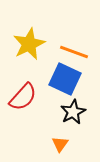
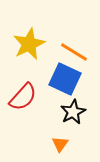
orange line: rotated 12 degrees clockwise
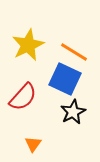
yellow star: moved 1 px left, 1 px down
orange triangle: moved 27 px left
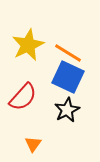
orange line: moved 6 px left, 1 px down
blue square: moved 3 px right, 2 px up
black star: moved 6 px left, 2 px up
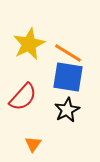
yellow star: moved 1 px right, 1 px up
blue square: rotated 16 degrees counterclockwise
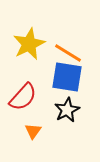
blue square: moved 1 px left
orange triangle: moved 13 px up
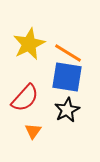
red semicircle: moved 2 px right, 1 px down
